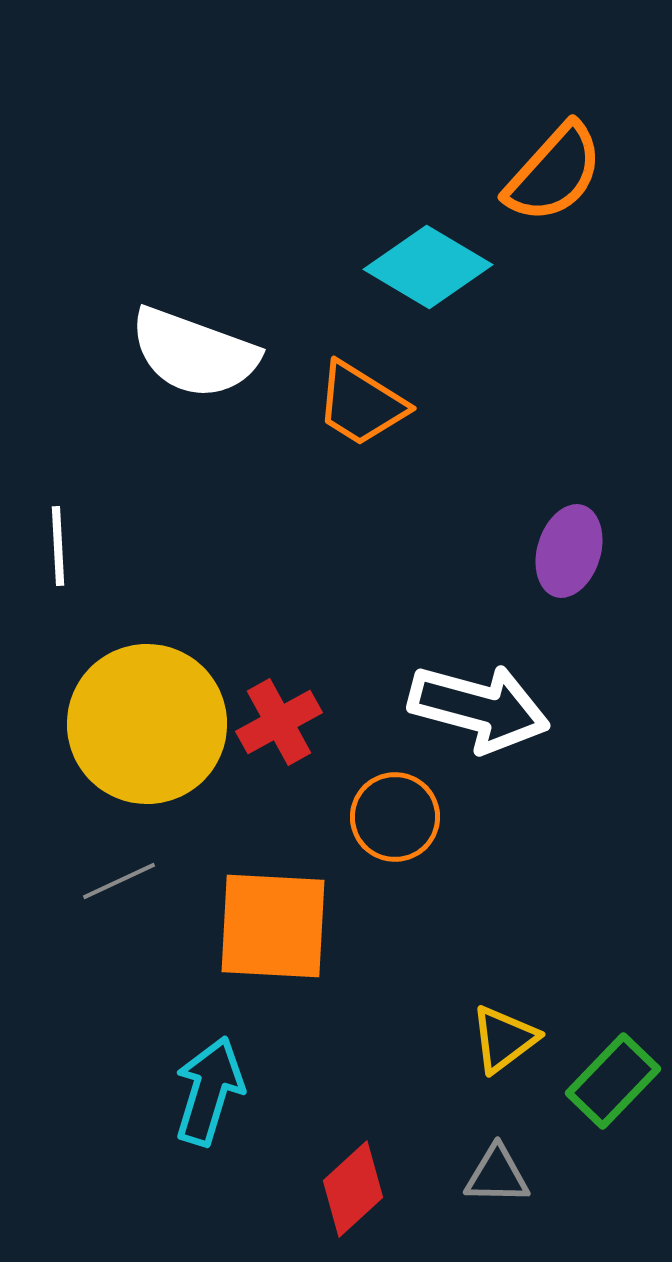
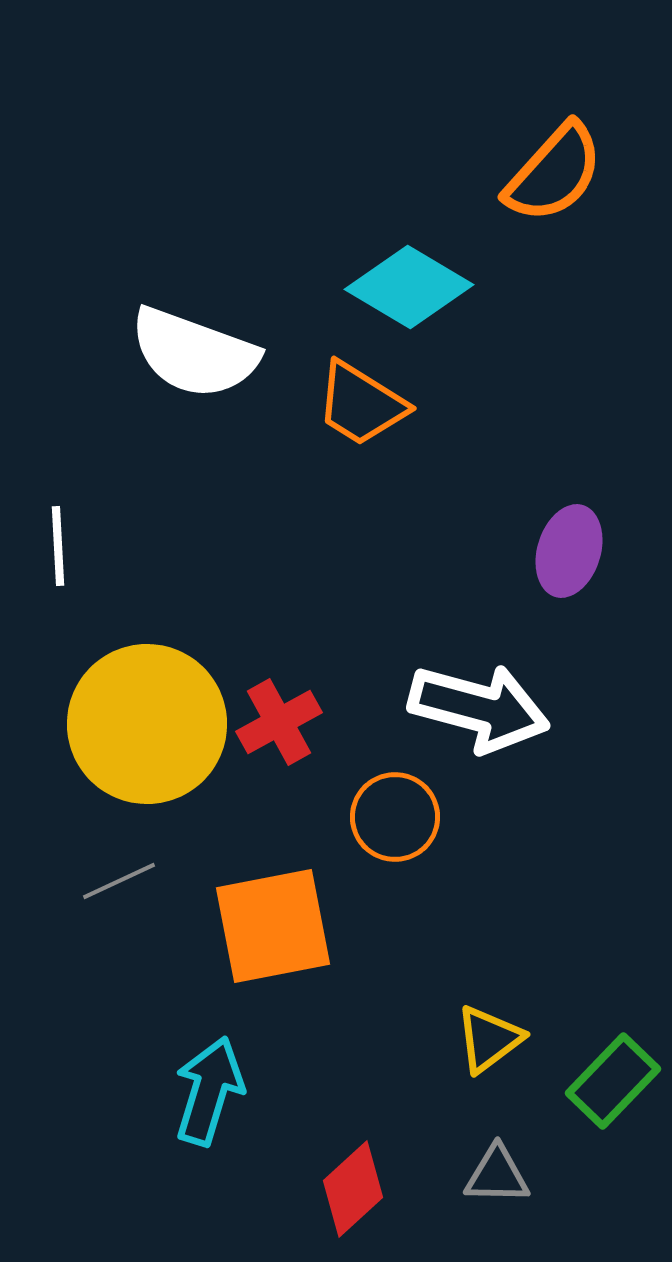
cyan diamond: moved 19 px left, 20 px down
orange square: rotated 14 degrees counterclockwise
yellow triangle: moved 15 px left
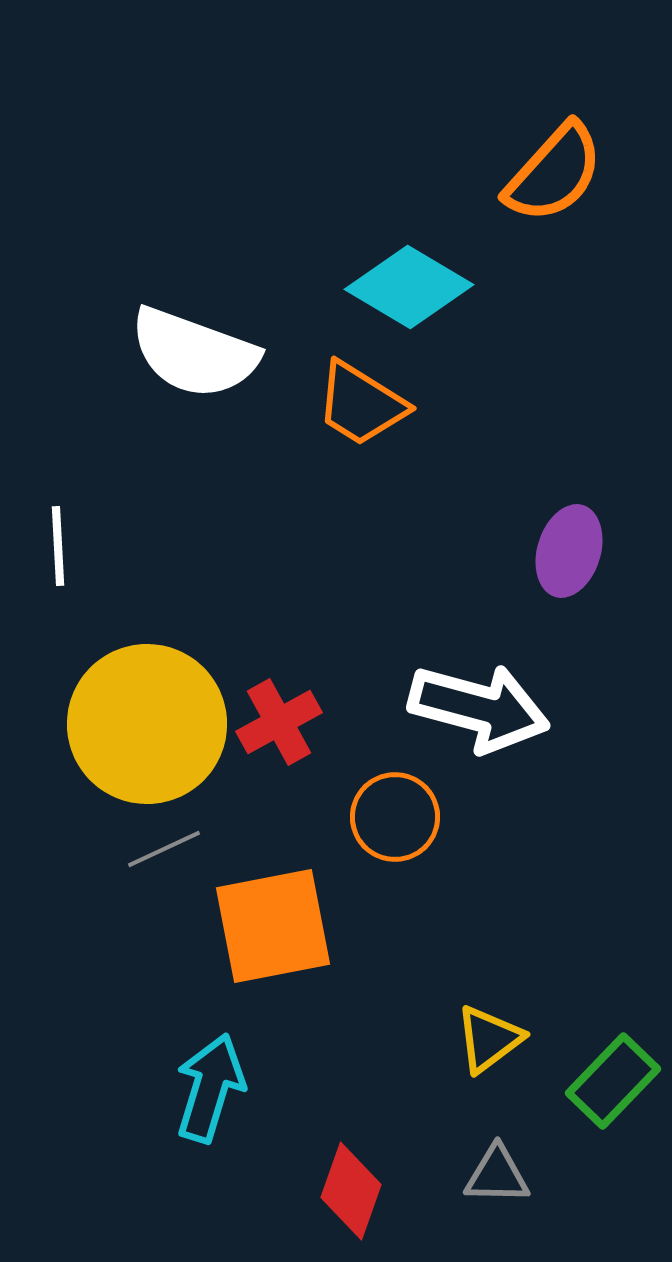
gray line: moved 45 px right, 32 px up
cyan arrow: moved 1 px right, 3 px up
red diamond: moved 2 px left, 2 px down; rotated 28 degrees counterclockwise
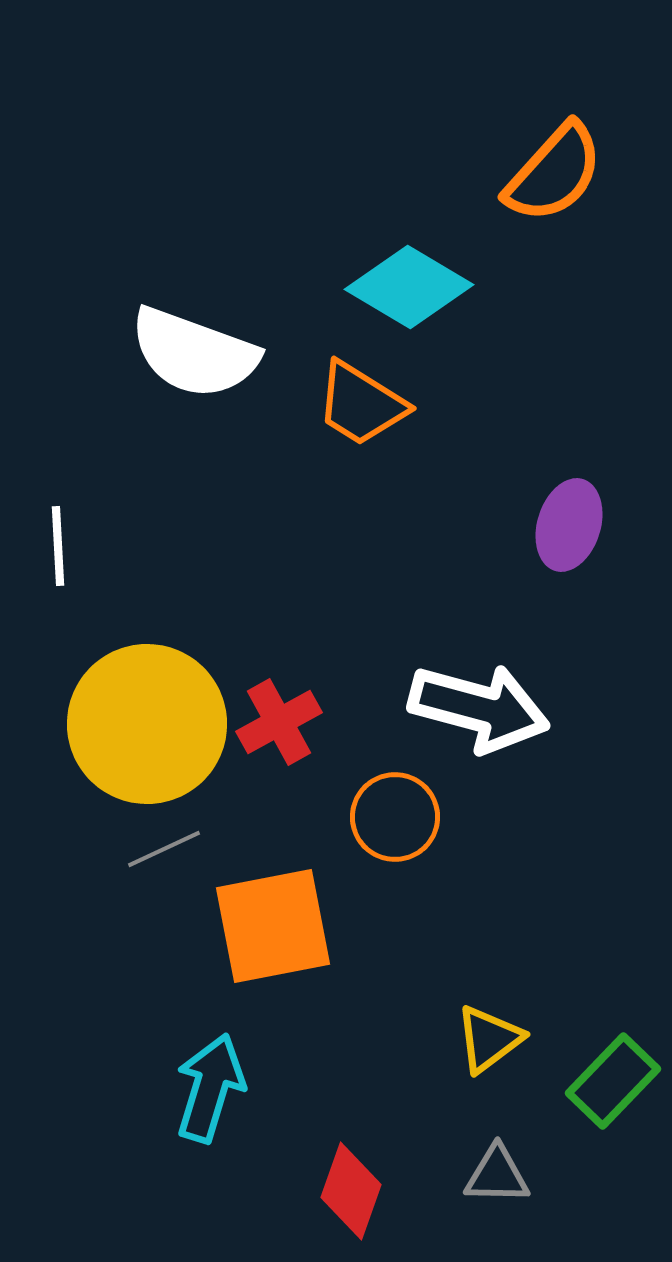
purple ellipse: moved 26 px up
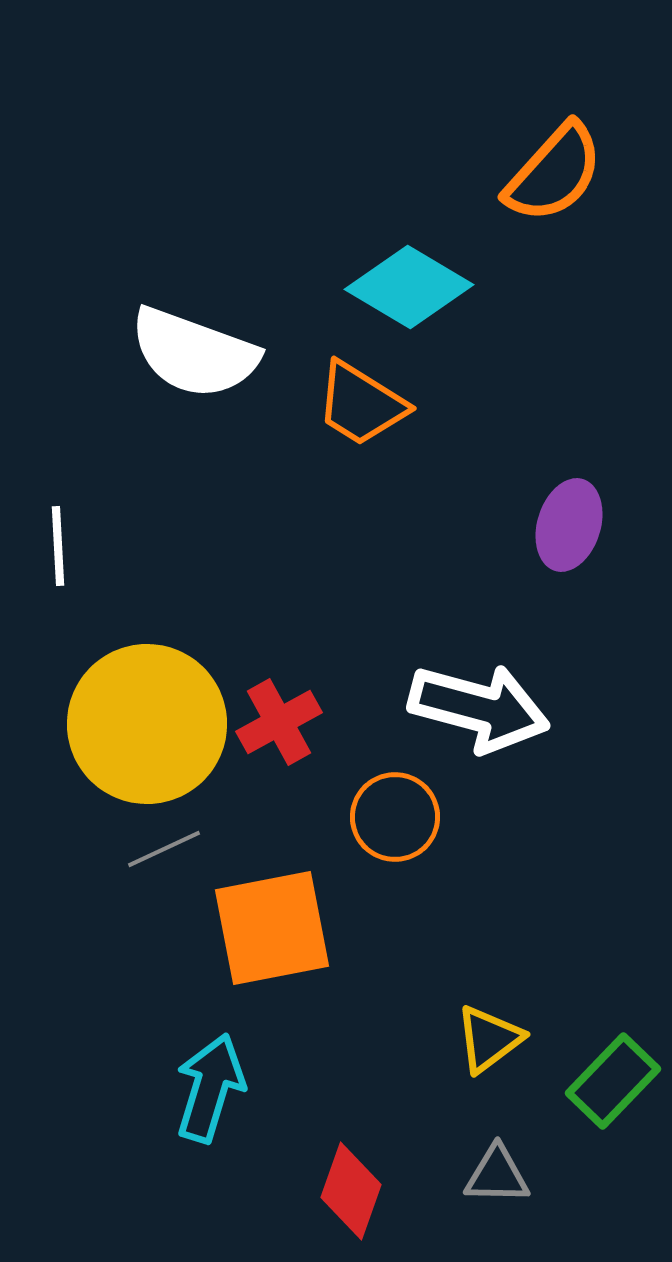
orange square: moved 1 px left, 2 px down
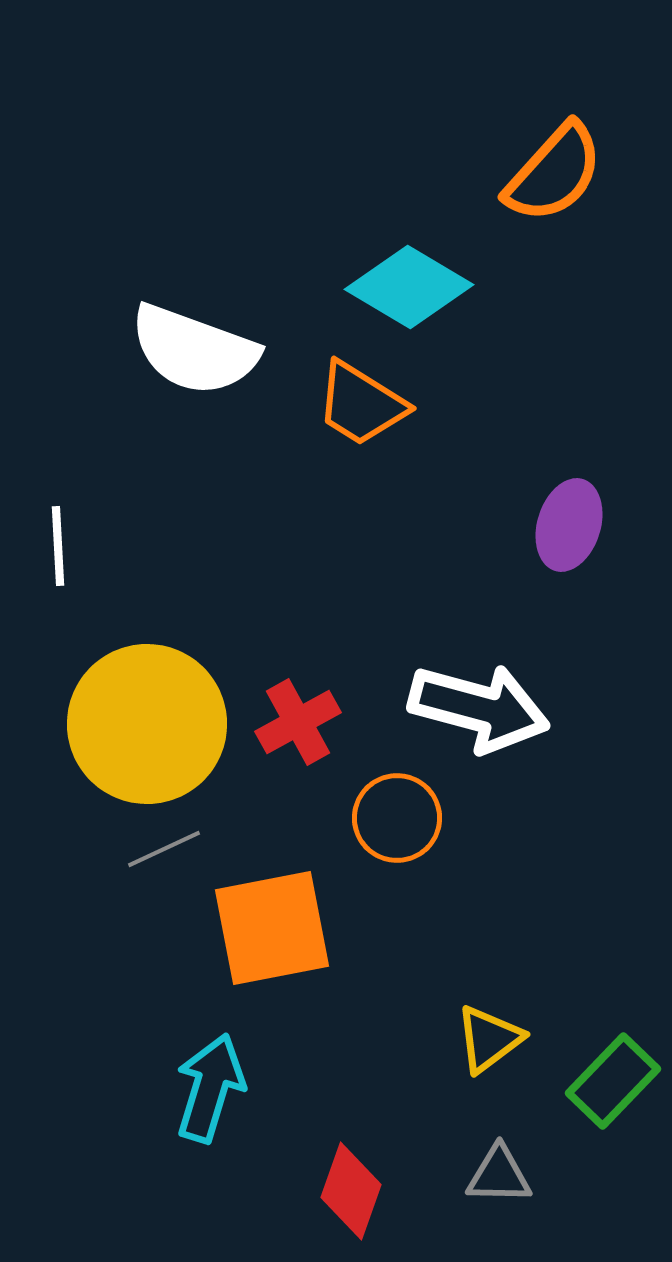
white semicircle: moved 3 px up
red cross: moved 19 px right
orange circle: moved 2 px right, 1 px down
gray triangle: moved 2 px right
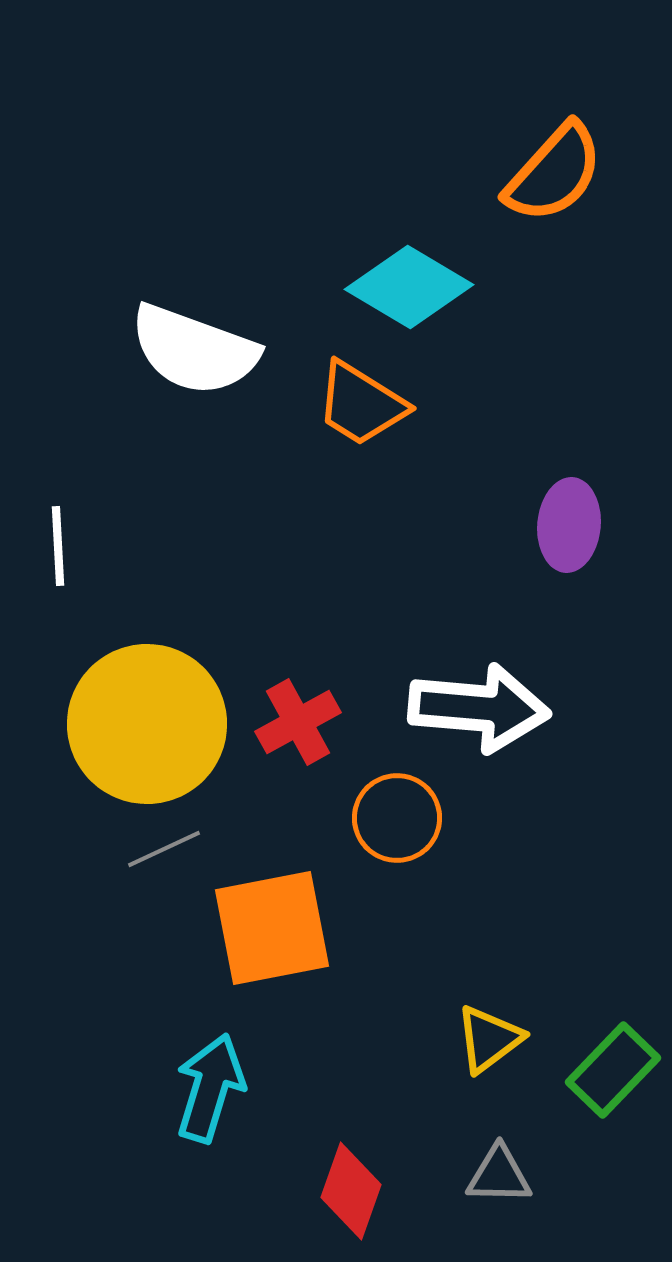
purple ellipse: rotated 12 degrees counterclockwise
white arrow: rotated 10 degrees counterclockwise
green rectangle: moved 11 px up
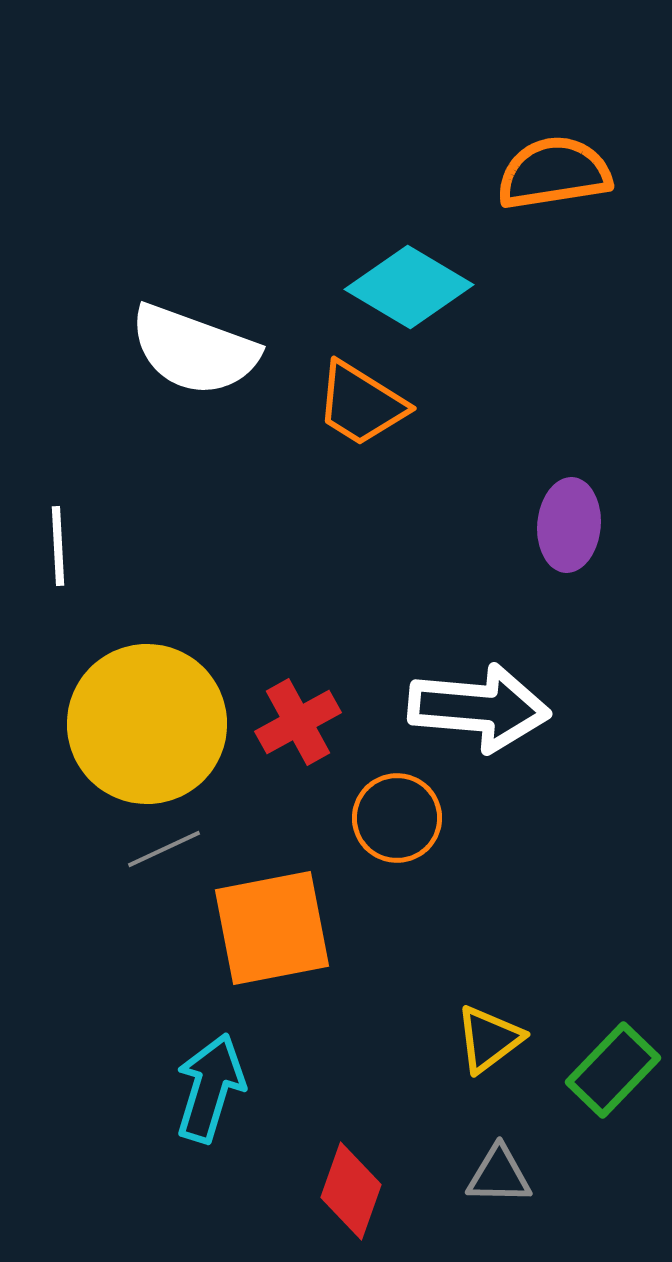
orange semicircle: rotated 141 degrees counterclockwise
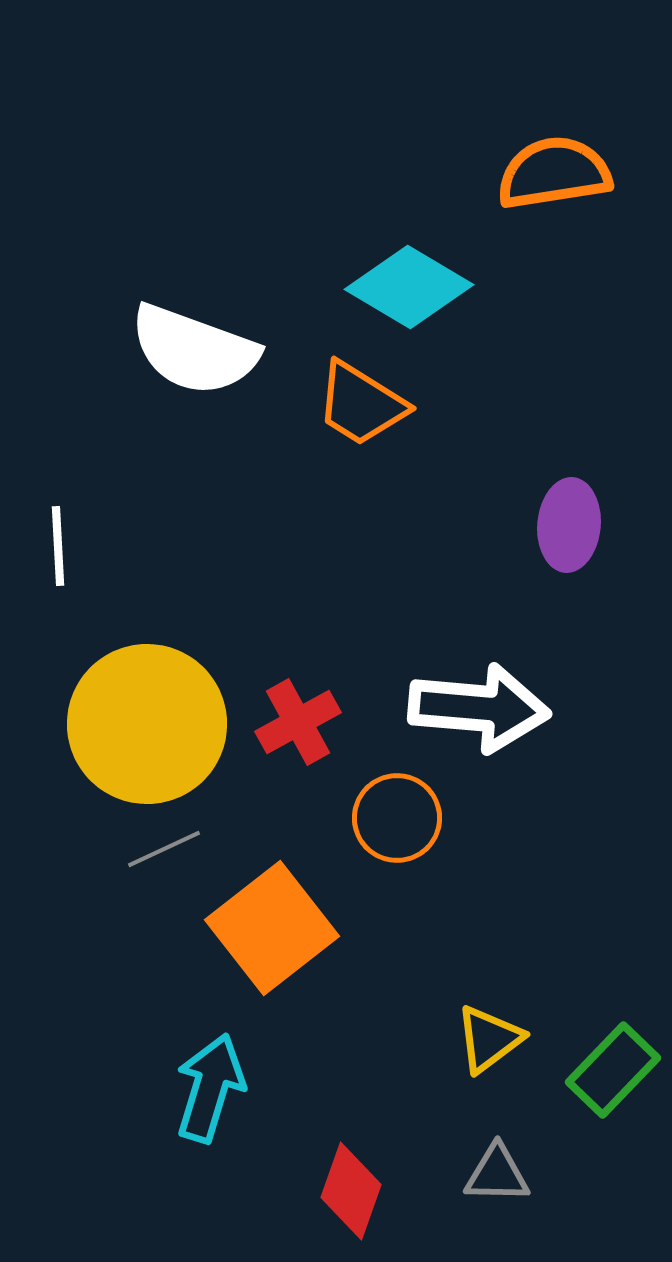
orange square: rotated 27 degrees counterclockwise
gray triangle: moved 2 px left, 1 px up
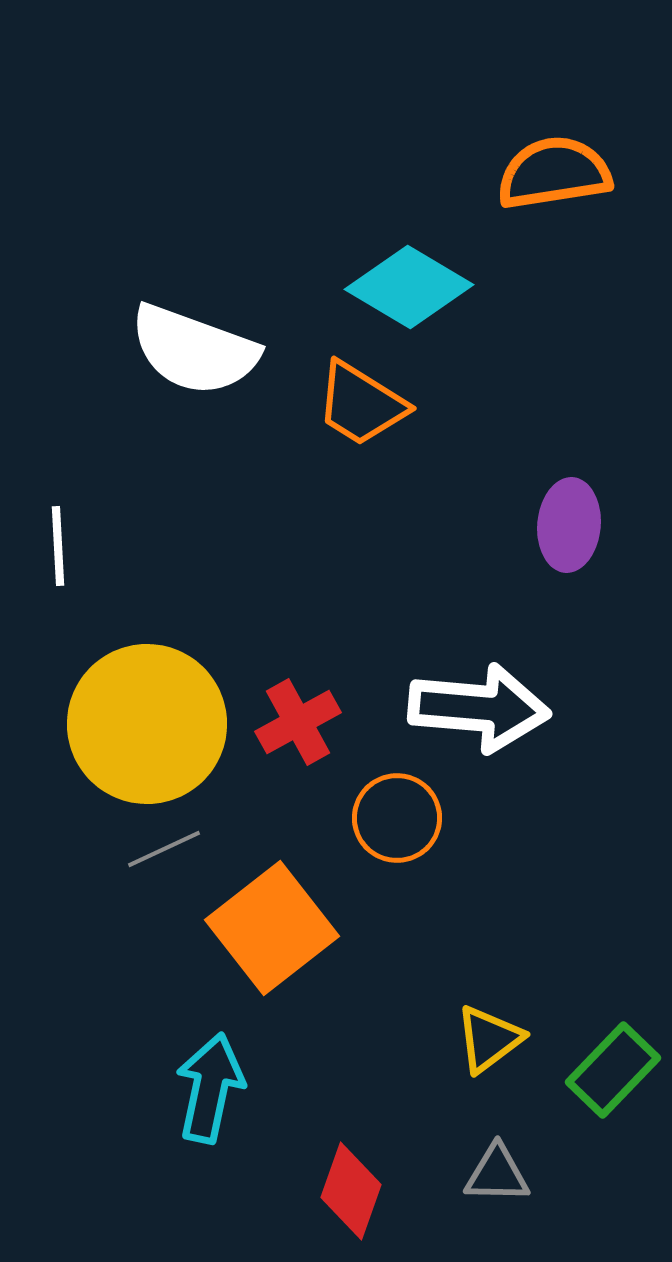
cyan arrow: rotated 5 degrees counterclockwise
